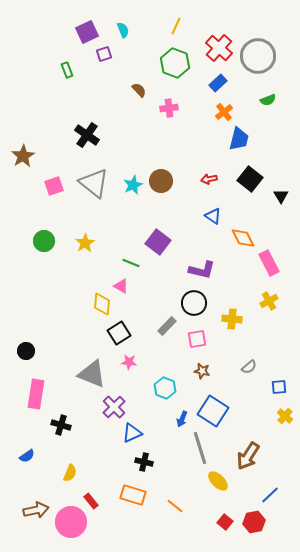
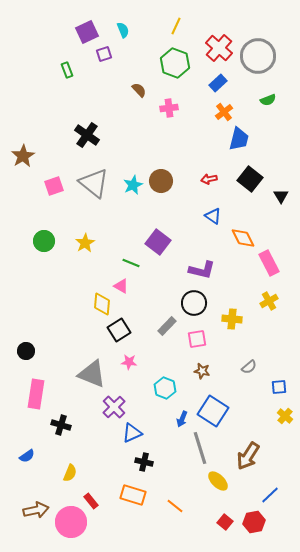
black square at (119, 333): moved 3 px up
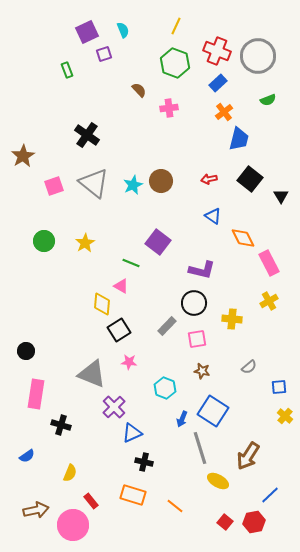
red cross at (219, 48): moved 2 px left, 3 px down; rotated 20 degrees counterclockwise
yellow ellipse at (218, 481): rotated 15 degrees counterclockwise
pink circle at (71, 522): moved 2 px right, 3 px down
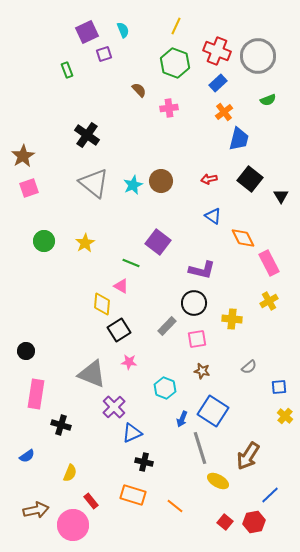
pink square at (54, 186): moved 25 px left, 2 px down
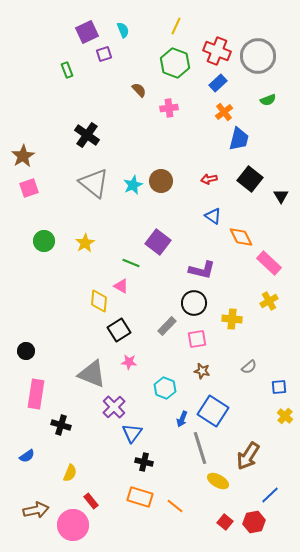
orange diamond at (243, 238): moved 2 px left, 1 px up
pink rectangle at (269, 263): rotated 20 degrees counterclockwise
yellow diamond at (102, 304): moved 3 px left, 3 px up
blue triangle at (132, 433): rotated 30 degrees counterclockwise
orange rectangle at (133, 495): moved 7 px right, 2 px down
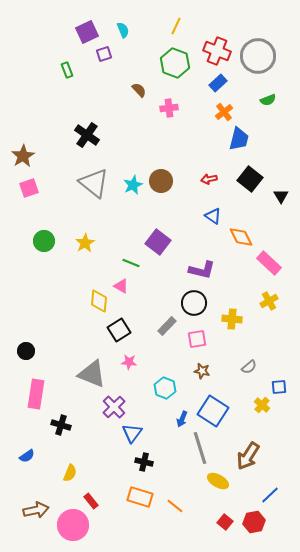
yellow cross at (285, 416): moved 23 px left, 11 px up
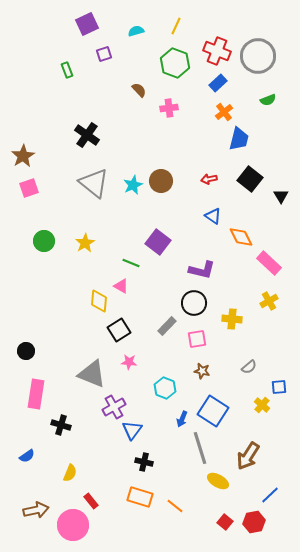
cyan semicircle at (123, 30): moved 13 px right, 1 px down; rotated 84 degrees counterclockwise
purple square at (87, 32): moved 8 px up
purple cross at (114, 407): rotated 15 degrees clockwise
blue triangle at (132, 433): moved 3 px up
